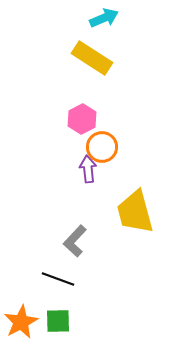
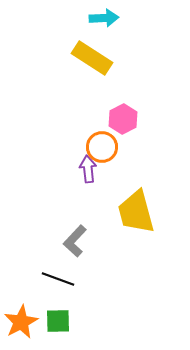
cyan arrow: rotated 20 degrees clockwise
pink hexagon: moved 41 px right
yellow trapezoid: moved 1 px right
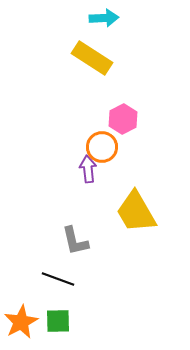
yellow trapezoid: rotated 15 degrees counterclockwise
gray L-shape: rotated 56 degrees counterclockwise
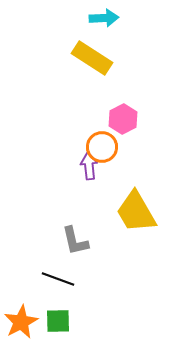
purple arrow: moved 1 px right, 3 px up
